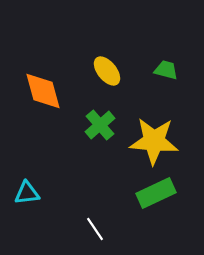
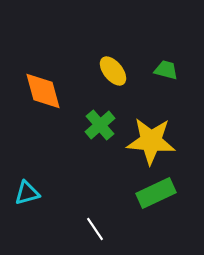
yellow ellipse: moved 6 px right
yellow star: moved 3 px left
cyan triangle: rotated 8 degrees counterclockwise
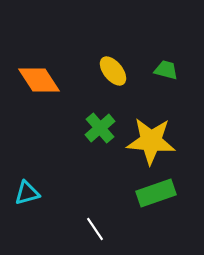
orange diamond: moved 4 px left, 11 px up; rotated 18 degrees counterclockwise
green cross: moved 3 px down
green rectangle: rotated 6 degrees clockwise
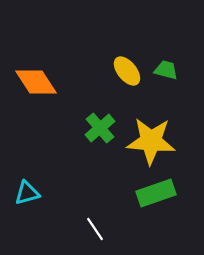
yellow ellipse: moved 14 px right
orange diamond: moved 3 px left, 2 px down
